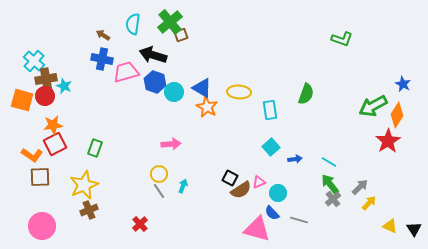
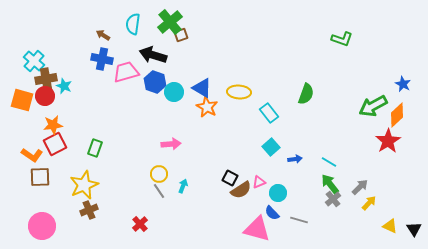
cyan rectangle at (270, 110): moved 1 px left, 3 px down; rotated 30 degrees counterclockwise
orange diamond at (397, 115): rotated 15 degrees clockwise
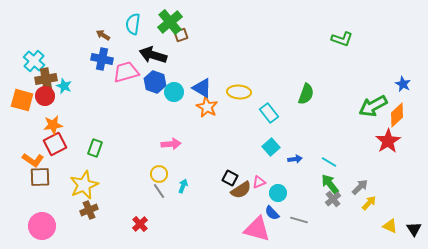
orange L-shape at (32, 155): moved 1 px right, 5 px down
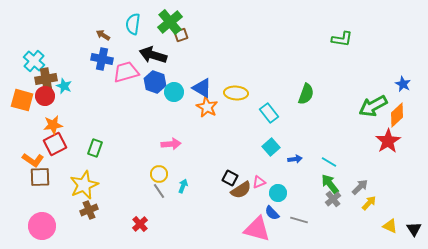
green L-shape at (342, 39): rotated 10 degrees counterclockwise
yellow ellipse at (239, 92): moved 3 px left, 1 px down
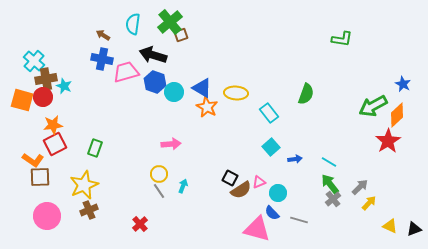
red circle at (45, 96): moved 2 px left, 1 px down
pink circle at (42, 226): moved 5 px right, 10 px up
black triangle at (414, 229): rotated 42 degrees clockwise
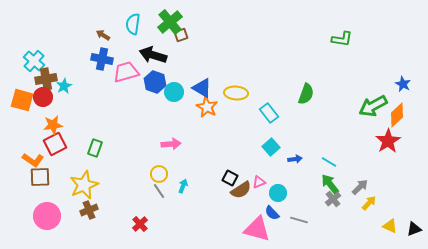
cyan star at (64, 86): rotated 21 degrees clockwise
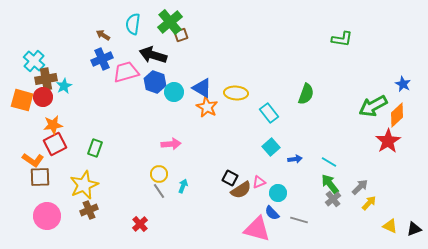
blue cross at (102, 59): rotated 35 degrees counterclockwise
